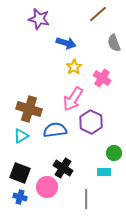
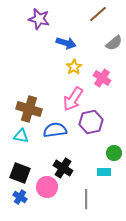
gray semicircle: rotated 108 degrees counterclockwise
purple hexagon: rotated 20 degrees clockwise
cyan triangle: rotated 42 degrees clockwise
blue cross: rotated 16 degrees clockwise
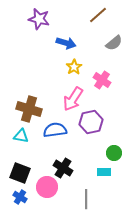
brown line: moved 1 px down
pink cross: moved 2 px down
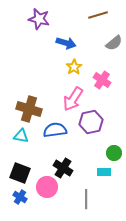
brown line: rotated 24 degrees clockwise
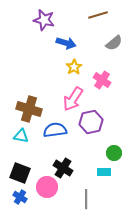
purple star: moved 5 px right, 1 px down
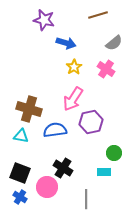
pink cross: moved 4 px right, 11 px up
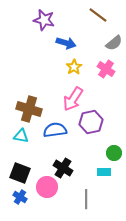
brown line: rotated 54 degrees clockwise
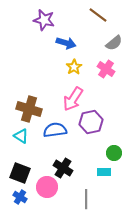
cyan triangle: rotated 21 degrees clockwise
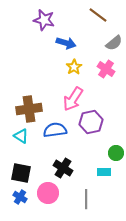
brown cross: rotated 25 degrees counterclockwise
green circle: moved 2 px right
black square: moved 1 px right; rotated 10 degrees counterclockwise
pink circle: moved 1 px right, 6 px down
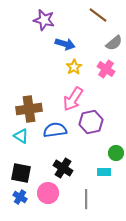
blue arrow: moved 1 px left, 1 px down
